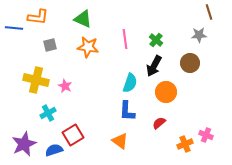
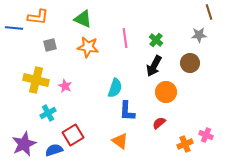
pink line: moved 1 px up
cyan semicircle: moved 15 px left, 5 px down
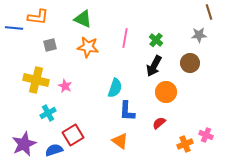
pink line: rotated 18 degrees clockwise
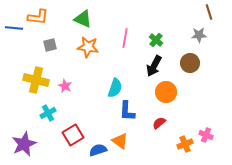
blue semicircle: moved 44 px right
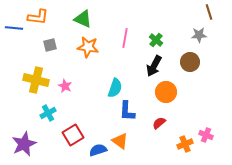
brown circle: moved 1 px up
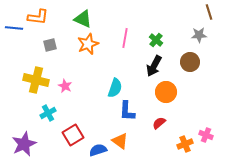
orange star: moved 3 px up; rotated 30 degrees counterclockwise
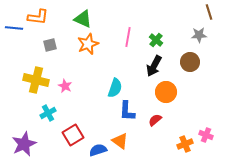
pink line: moved 3 px right, 1 px up
red semicircle: moved 4 px left, 3 px up
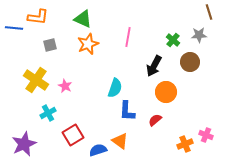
green cross: moved 17 px right
yellow cross: rotated 20 degrees clockwise
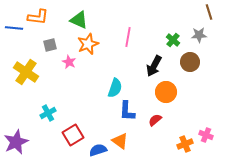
green triangle: moved 4 px left, 1 px down
yellow cross: moved 10 px left, 8 px up
pink star: moved 4 px right, 24 px up
purple star: moved 8 px left, 2 px up
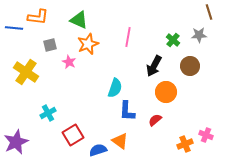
brown circle: moved 4 px down
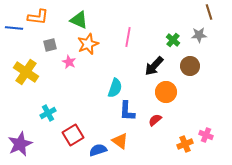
black arrow: rotated 15 degrees clockwise
purple star: moved 4 px right, 2 px down
